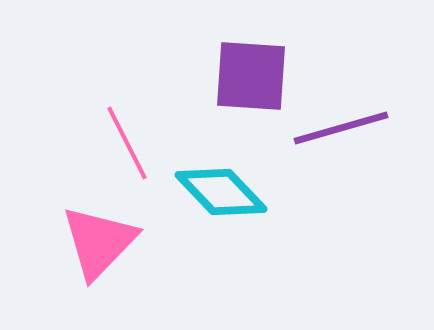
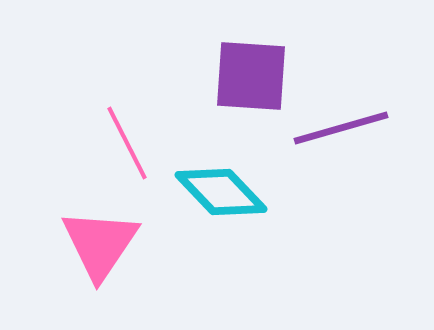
pink triangle: moved 1 px right, 2 px down; rotated 10 degrees counterclockwise
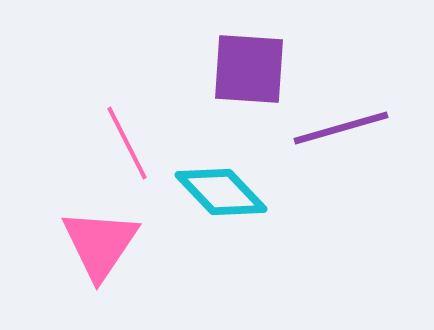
purple square: moved 2 px left, 7 px up
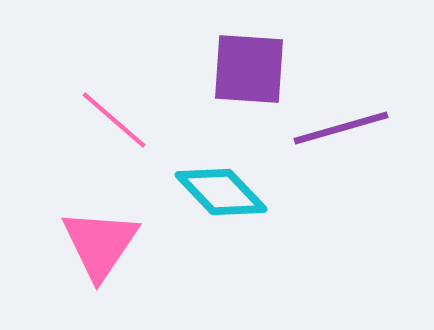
pink line: moved 13 px left, 23 px up; rotated 22 degrees counterclockwise
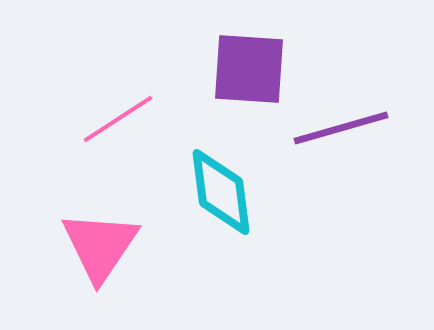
pink line: moved 4 px right, 1 px up; rotated 74 degrees counterclockwise
cyan diamond: rotated 36 degrees clockwise
pink triangle: moved 2 px down
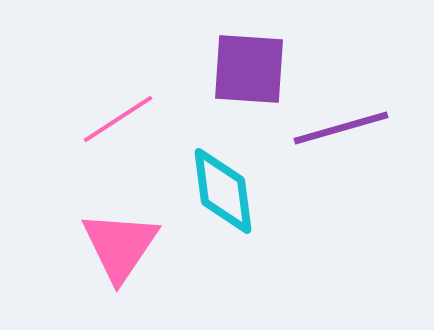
cyan diamond: moved 2 px right, 1 px up
pink triangle: moved 20 px right
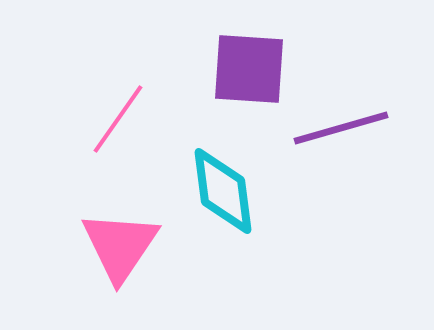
pink line: rotated 22 degrees counterclockwise
